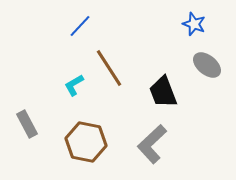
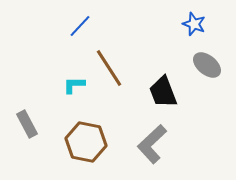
cyan L-shape: rotated 30 degrees clockwise
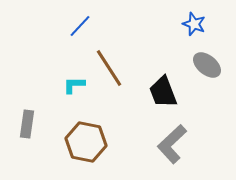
gray rectangle: rotated 36 degrees clockwise
gray L-shape: moved 20 px right
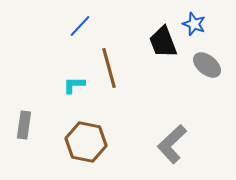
brown line: rotated 18 degrees clockwise
black trapezoid: moved 50 px up
gray rectangle: moved 3 px left, 1 px down
